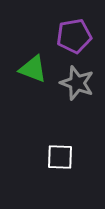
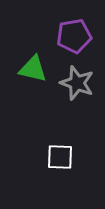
green triangle: rotated 8 degrees counterclockwise
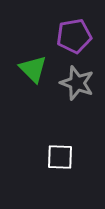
green triangle: rotated 32 degrees clockwise
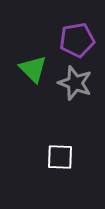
purple pentagon: moved 3 px right, 4 px down
gray star: moved 2 px left
